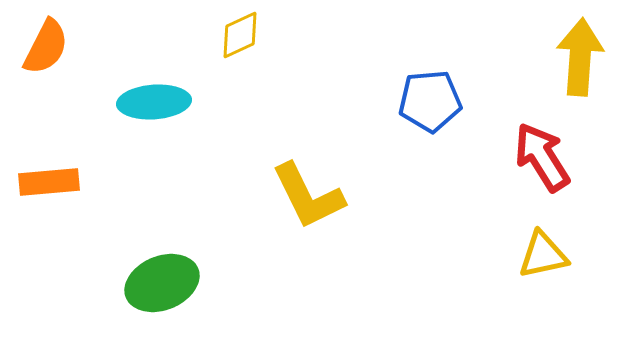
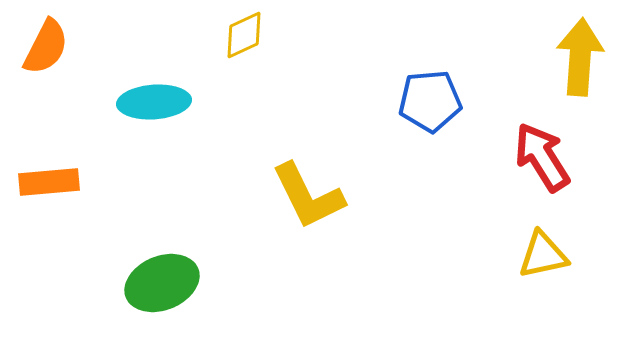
yellow diamond: moved 4 px right
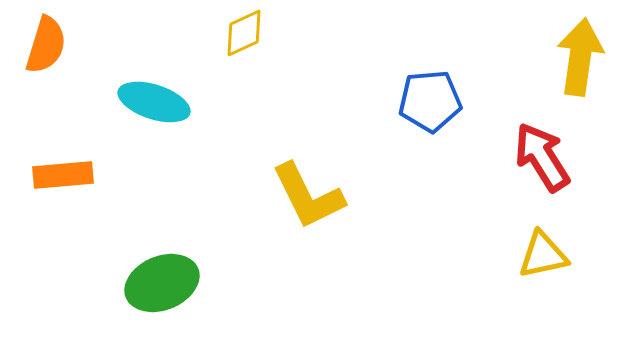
yellow diamond: moved 2 px up
orange semicircle: moved 2 px up; rotated 10 degrees counterclockwise
yellow arrow: rotated 4 degrees clockwise
cyan ellipse: rotated 22 degrees clockwise
orange rectangle: moved 14 px right, 7 px up
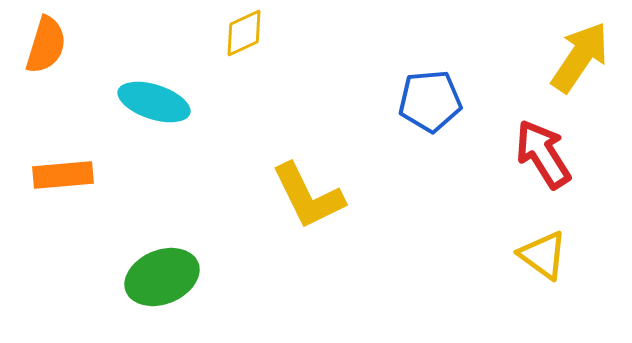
yellow arrow: rotated 26 degrees clockwise
red arrow: moved 1 px right, 3 px up
yellow triangle: rotated 48 degrees clockwise
green ellipse: moved 6 px up
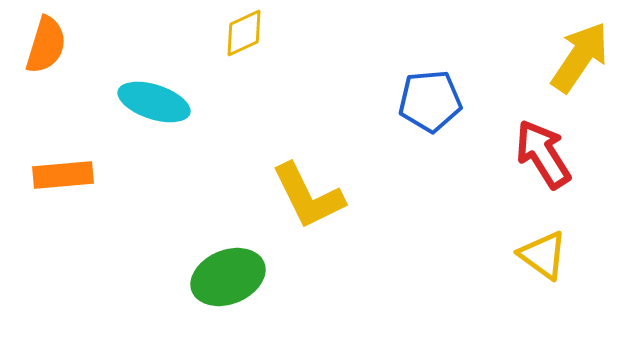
green ellipse: moved 66 px right
